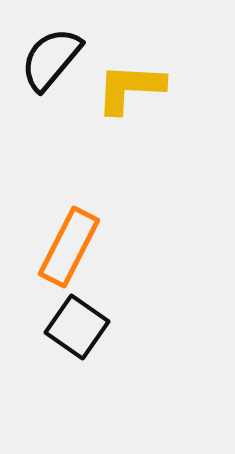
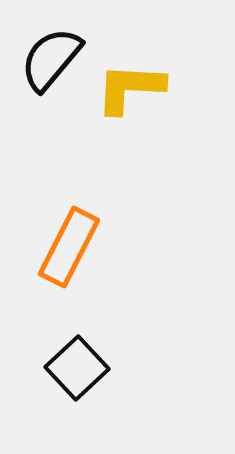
black square: moved 41 px down; rotated 12 degrees clockwise
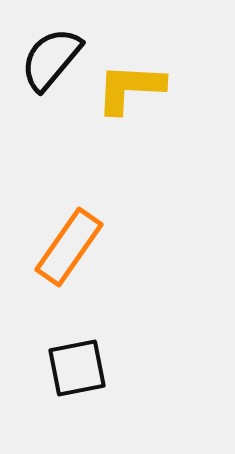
orange rectangle: rotated 8 degrees clockwise
black square: rotated 32 degrees clockwise
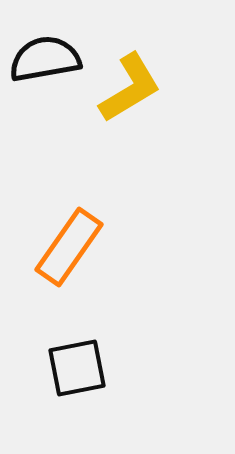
black semicircle: moved 6 px left; rotated 40 degrees clockwise
yellow L-shape: rotated 146 degrees clockwise
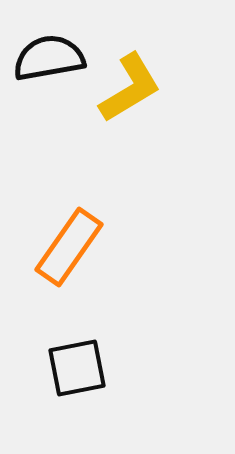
black semicircle: moved 4 px right, 1 px up
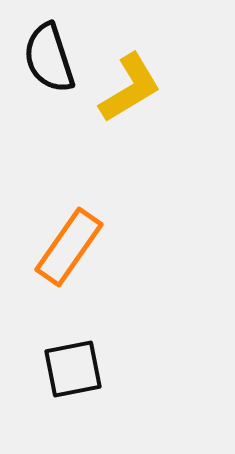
black semicircle: rotated 98 degrees counterclockwise
black square: moved 4 px left, 1 px down
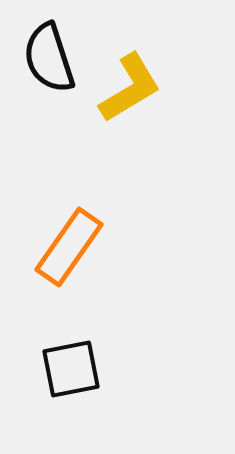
black square: moved 2 px left
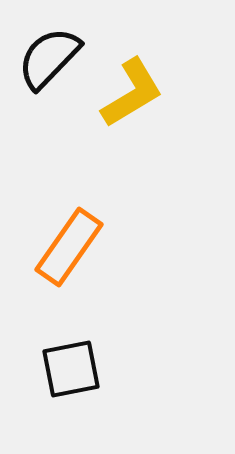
black semicircle: rotated 62 degrees clockwise
yellow L-shape: moved 2 px right, 5 px down
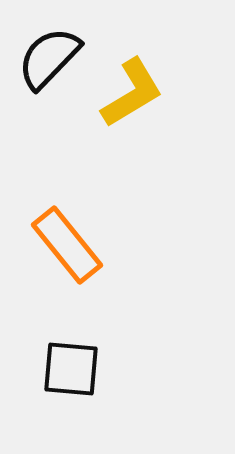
orange rectangle: moved 2 px left, 2 px up; rotated 74 degrees counterclockwise
black square: rotated 16 degrees clockwise
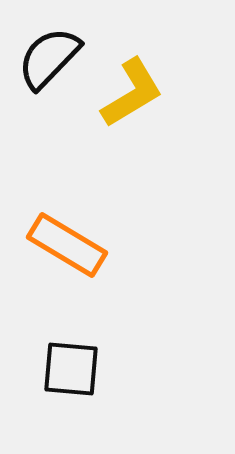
orange rectangle: rotated 20 degrees counterclockwise
